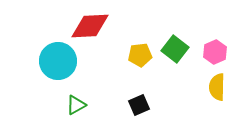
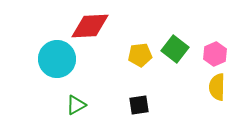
pink hexagon: moved 2 px down
cyan circle: moved 1 px left, 2 px up
black square: rotated 15 degrees clockwise
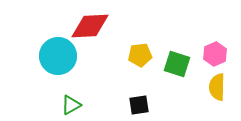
green square: moved 2 px right, 15 px down; rotated 20 degrees counterclockwise
cyan circle: moved 1 px right, 3 px up
green triangle: moved 5 px left
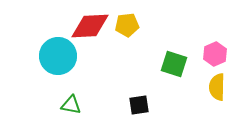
yellow pentagon: moved 13 px left, 30 px up
green square: moved 3 px left
green triangle: rotated 40 degrees clockwise
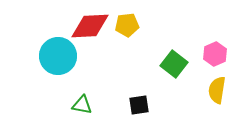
green square: rotated 20 degrees clockwise
yellow semicircle: moved 3 px down; rotated 8 degrees clockwise
green triangle: moved 11 px right
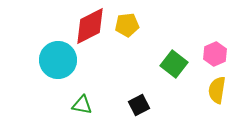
red diamond: rotated 24 degrees counterclockwise
cyan circle: moved 4 px down
black square: rotated 20 degrees counterclockwise
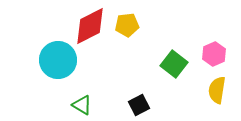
pink hexagon: moved 1 px left
green triangle: rotated 20 degrees clockwise
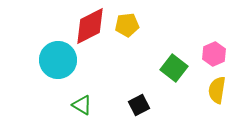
green square: moved 4 px down
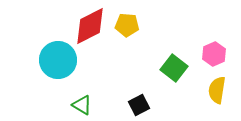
yellow pentagon: rotated 10 degrees clockwise
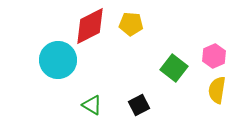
yellow pentagon: moved 4 px right, 1 px up
pink hexagon: moved 2 px down
green triangle: moved 10 px right
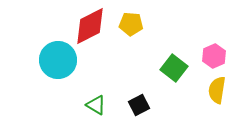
green triangle: moved 4 px right
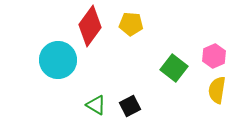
red diamond: rotated 27 degrees counterclockwise
black square: moved 9 px left, 1 px down
